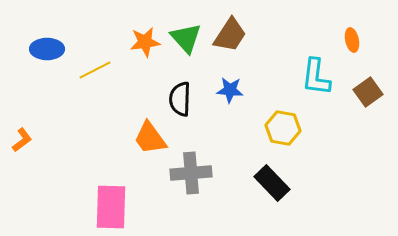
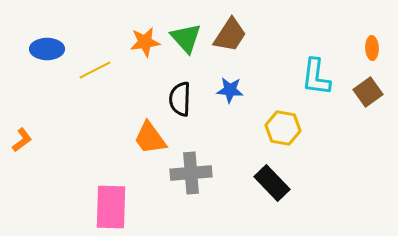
orange ellipse: moved 20 px right, 8 px down; rotated 10 degrees clockwise
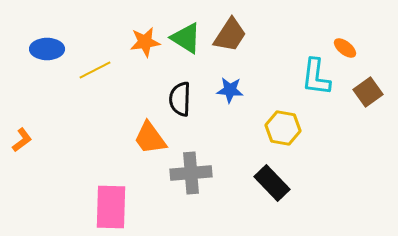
green triangle: rotated 16 degrees counterclockwise
orange ellipse: moved 27 px left; rotated 50 degrees counterclockwise
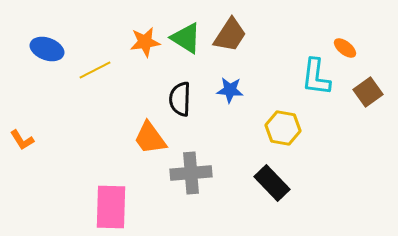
blue ellipse: rotated 20 degrees clockwise
orange L-shape: rotated 95 degrees clockwise
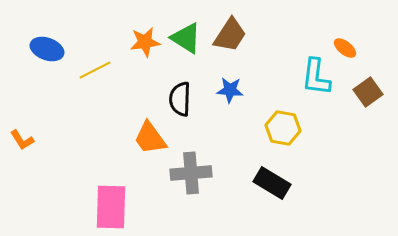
black rectangle: rotated 15 degrees counterclockwise
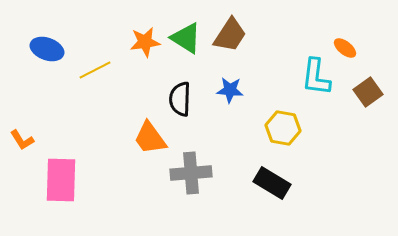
pink rectangle: moved 50 px left, 27 px up
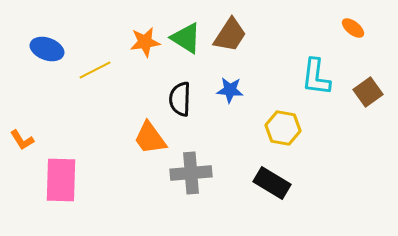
orange ellipse: moved 8 px right, 20 px up
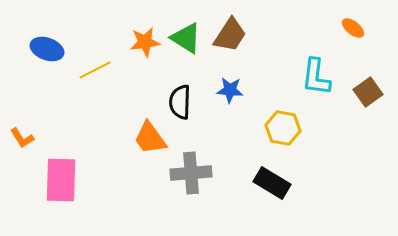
black semicircle: moved 3 px down
orange L-shape: moved 2 px up
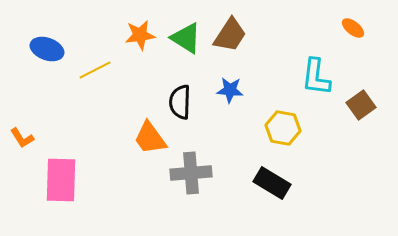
orange star: moved 5 px left, 7 px up
brown square: moved 7 px left, 13 px down
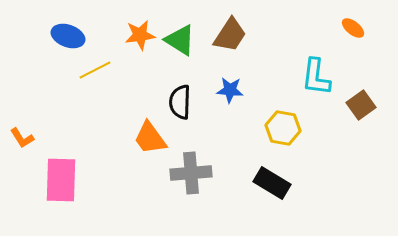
green triangle: moved 6 px left, 2 px down
blue ellipse: moved 21 px right, 13 px up
